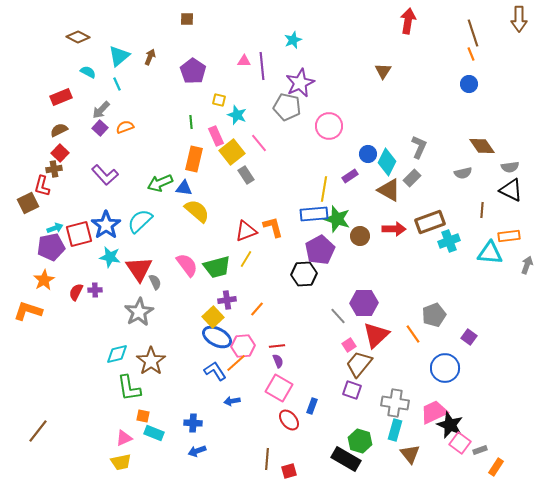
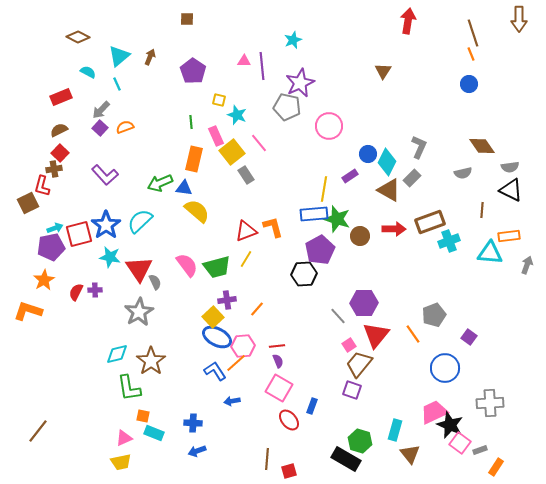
red triangle at (376, 335): rotated 8 degrees counterclockwise
gray cross at (395, 403): moved 95 px right; rotated 12 degrees counterclockwise
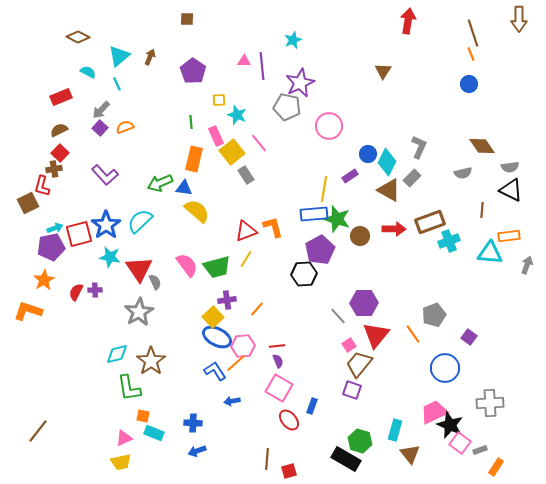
yellow square at (219, 100): rotated 16 degrees counterclockwise
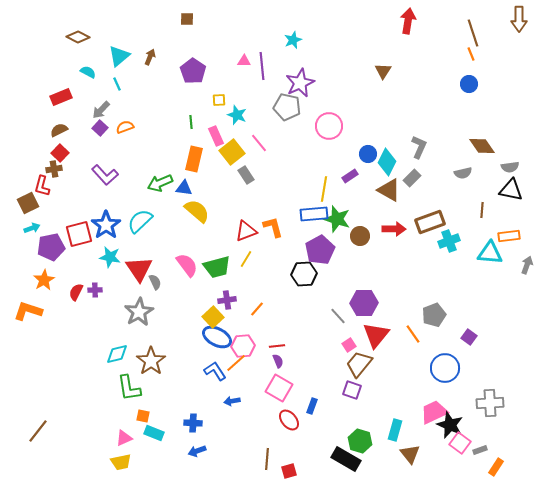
black triangle at (511, 190): rotated 15 degrees counterclockwise
cyan arrow at (55, 228): moved 23 px left
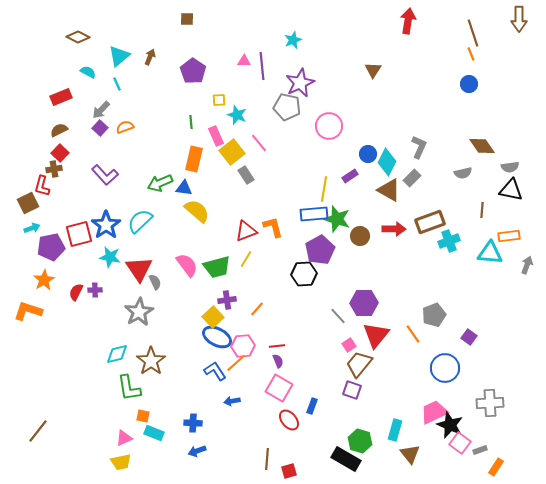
brown triangle at (383, 71): moved 10 px left, 1 px up
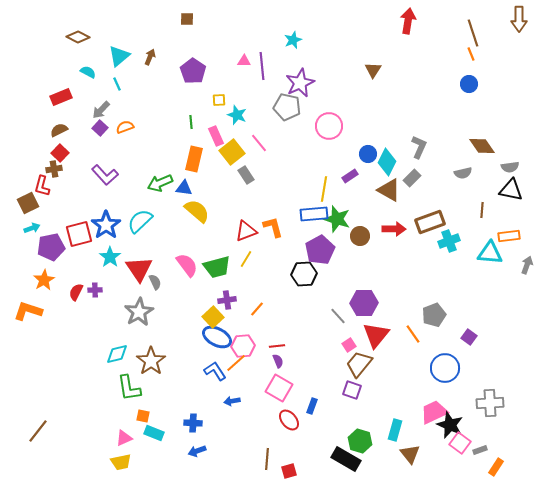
cyan star at (110, 257): rotated 25 degrees clockwise
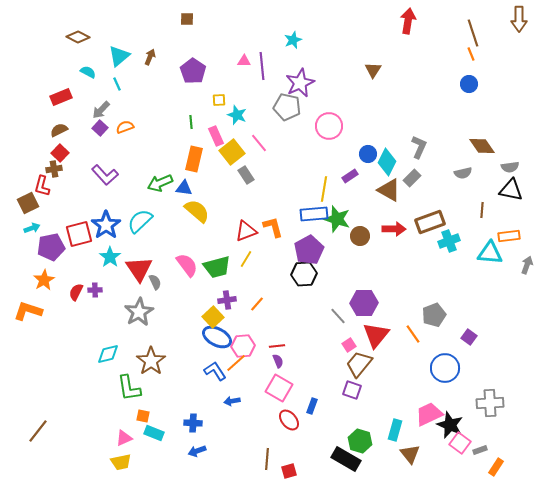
purple pentagon at (320, 250): moved 11 px left
orange line at (257, 309): moved 5 px up
cyan diamond at (117, 354): moved 9 px left
pink trapezoid at (434, 412): moved 5 px left, 2 px down
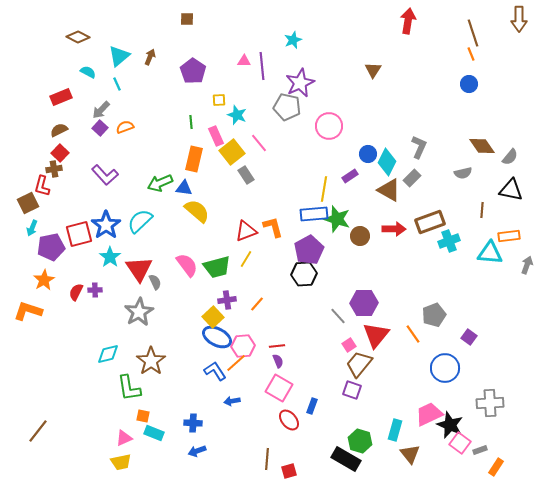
gray semicircle at (510, 167): moved 10 px up; rotated 42 degrees counterclockwise
cyan arrow at (32, 228): rotated 133 degrees clockwise
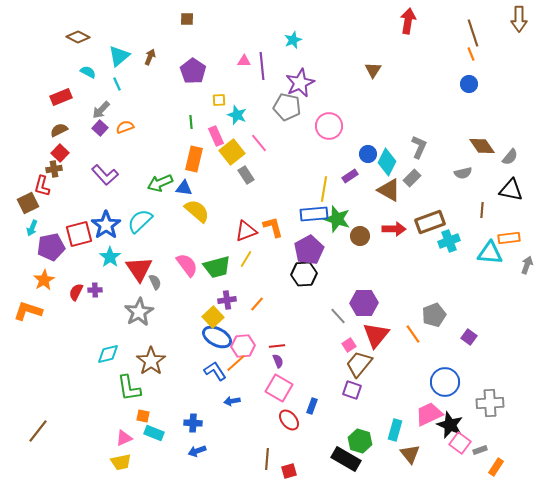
orange rectangle at (509, 236): moved 2 px down
blue circle at (445, 368): moved 14 px down
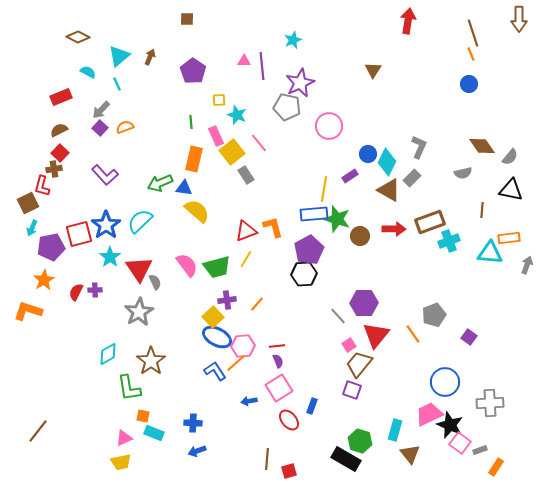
cyan diamond at (108, 354): rotated 15 degrees counterclockwise
pink square at (279, 388): rotated 28 degrees clockwise
blue arrow at (232, 401): moved 17 px right
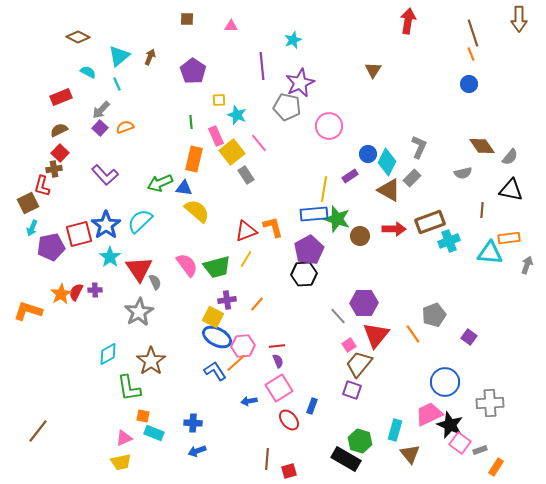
pink triangle at (244, 61): moved 13 px left, 35 px up
orange star at (44, 280): moved 17 px right, 14 px down
yellow square at (213, 317): rotated 20 degrees counterclockwise
